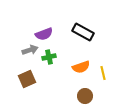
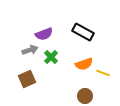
green cross: moved 2 px right; rotated 32 degrees counterclockwise
orange semicircle: moved 3 px right, 3 px up
yellow line: rotated 56 degrees counterclockwise
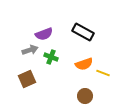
green cross: rotated 24 degrees counterclockwise
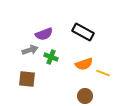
brown square: rotated 30 degrees clockwise
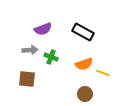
purple semicircle: moved 1 px left, 5 px up
gray arrow: rotated 14 degrees clockwise
brown circle: moved 2 px up
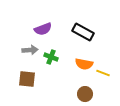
orange semicircle: rotated 30 degrees clockwise
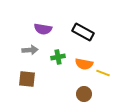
purple semicircle: rotated 30 degrees clockwise
green cross: moved 7 px right; rotated 32 degrees counterclockwise
brown circle: moved 1 px left
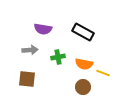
brown circle: moved 1 px left, 7 px up
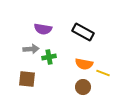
gray arrow: moved 1 px right, 1 px up
green cross: moved 9 px left
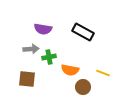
orange semicircle: moved 14 px left, 6 px down
